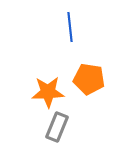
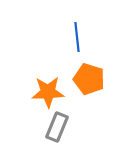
blue line: moved 7 px right, 10 px down
orange pentagon: rotated 8 degrees clockwise
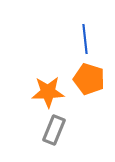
blue line: moved 8 px right, 2 px down
gray rectangle: moved 3 px left, 3 px down
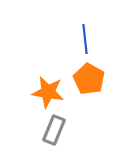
orange pentagon: rotated 12 degrees clockwise
orange star: rotated 12 degrees clockwise
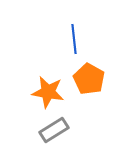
blue line: moved 11 px left
gray rectangle: rotated 36 degrees clockwise
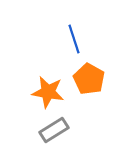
blue line: rotated 12 degrees counterclockwise
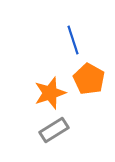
blue line: moved 1 px left, 1 px down
orange star: moved 2 px right, 1 px down; rotated 28 degrees counterclockwise
